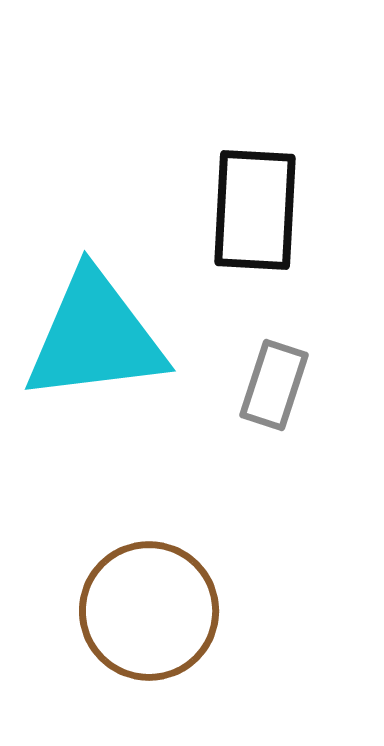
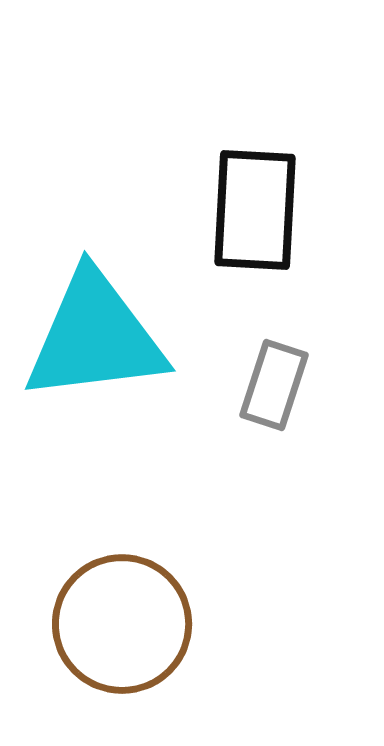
brown circle: moved 27 px left, 13 px down
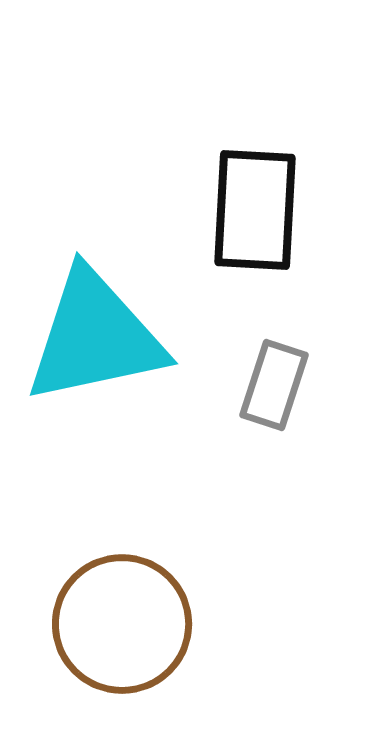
cyan triangle: rotated 5 degrees counterclockwise
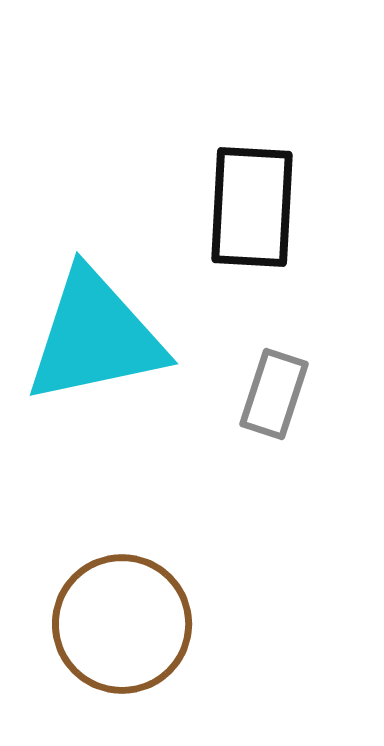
black rectangle: moved 3 px left, 3 px up
gray rectangle: moved 9 px down
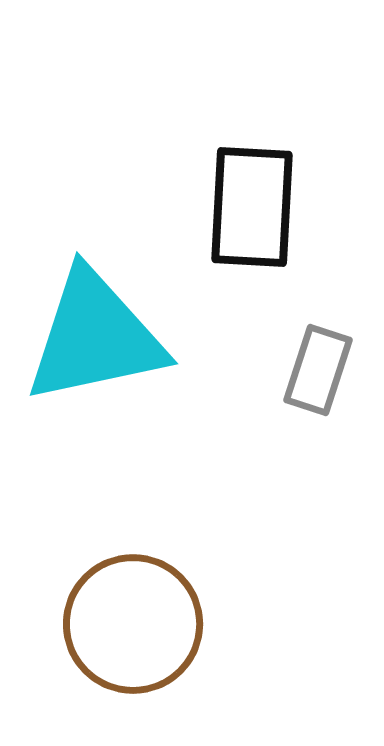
gray rectangle: moved 44 px right, 24 px up
brown circle: moved 11 px right
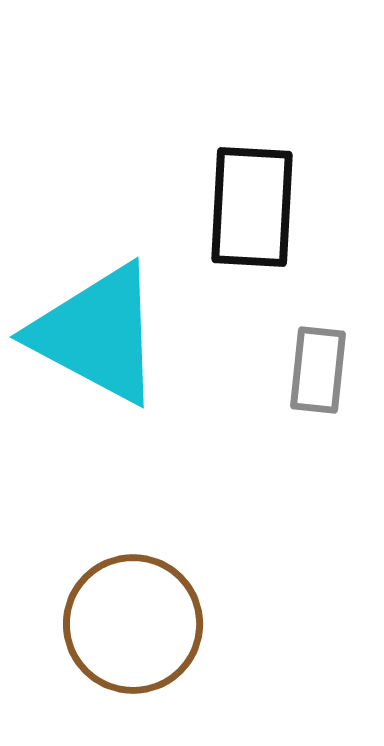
cyan triangle: moved 2 px right, 3 px up; rotated 40 degrees clockwise
gray rectangle: rotated 12 degrees counterclockwise
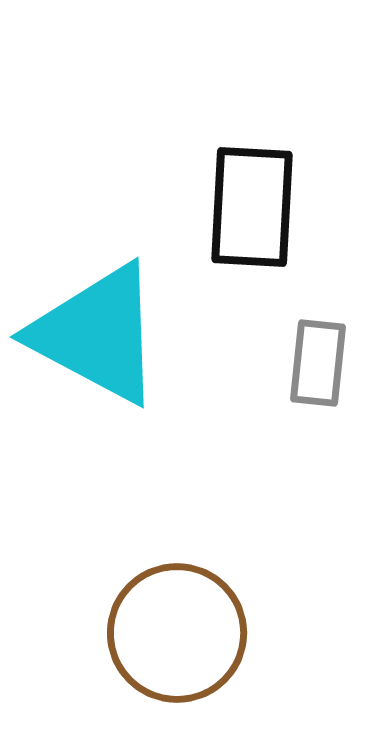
gray rectangle: moved 7 px up
brown circle: moved 44 px right, 9 px down
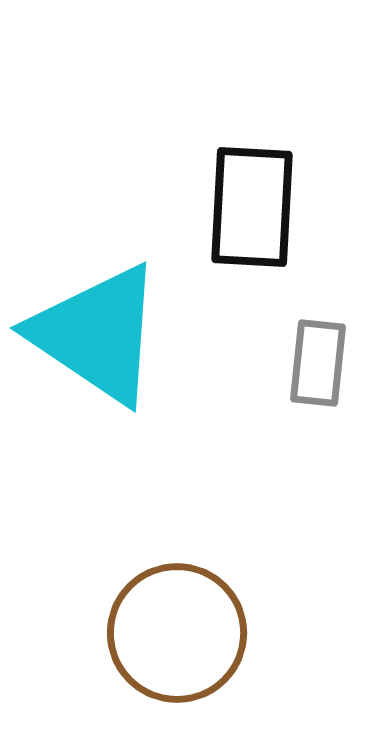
cyan triangle: rotated 6 degrees clockwise
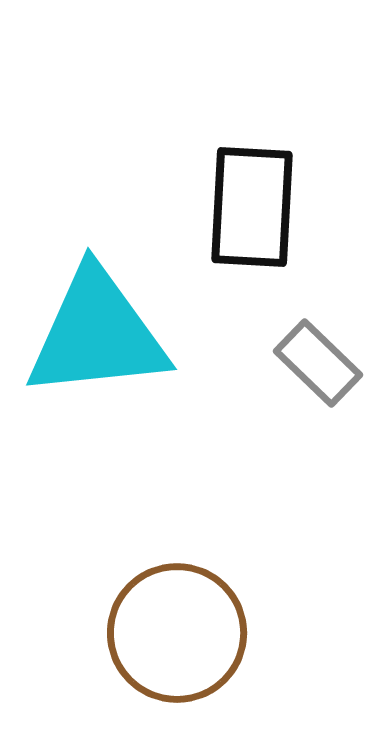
cyan triangle: rotated 40 degrees counterclockwise
gray rectangle: rotated 52 degrees counterclockwise
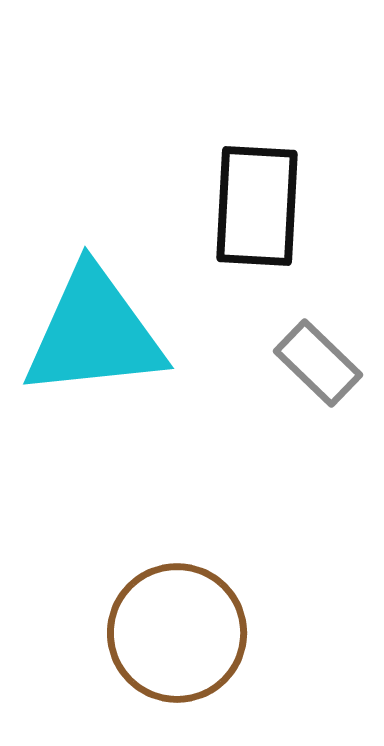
black rectangle: moved 5 px right, 1 px up
cyan triangle: moved 3 px left, 1 px up
